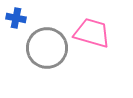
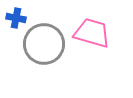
gray circle: moved 3 px left, 4 px up
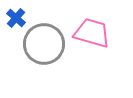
blue cross: rotated 30 degrees clockwise
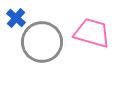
gray circle: moved 2 px left, 2 px up
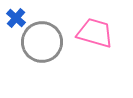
pink trapezoid: moved 3 px right
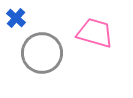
gray circle: moved 11 px down
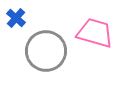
gray circle: moved 4 px right, 2 px up
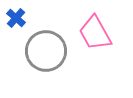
pink trapezoid: rotated 135 degrees counterclockwise
